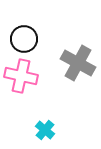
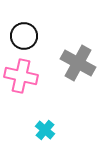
black circle: moved 3 px up
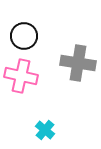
gray cross: rotated 20 degrees counterclockwise
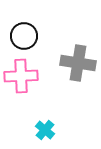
pink cross: rotated 16 degrees counterclockwise
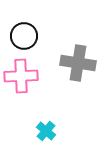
cyan cross: moved 1 px right, 1 px down
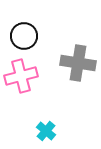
pink cross: rotated 12 degrees counterclockwise
